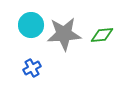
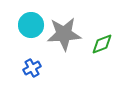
green diamond: moved 9 px down; rotated 15 degrees counterclockwise
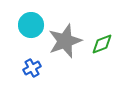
gray star: moved 1 px right, 7 px down; rotated 16 degrees counterclockwise
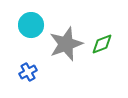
gray star: moved 1 px right, 3 px down
blue cross: moved 4 px left, 4 px down
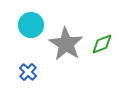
gray star: rotated 20 degrees counterclockwise
blue cross: rotated 18 degrees counterclockwise
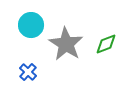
green diamond: moved 4 px right
